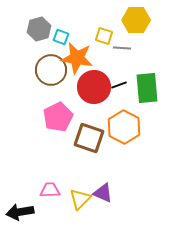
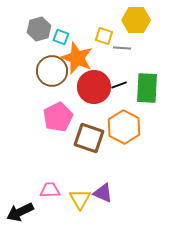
orange star: rotated 12 degrees clockwise
brown circle: moved 1 px right, 1 px down
green rectangle: rotated 8 degrees clockwise
yellow triangle: rotated 15 degrees counterclockwise
black arrow: rotated 16 degrees counterclockwise
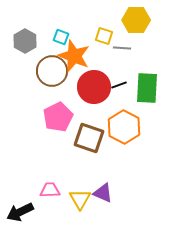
gray hexagon: moved 14 px left, 12 px down; rotated 15 degrees counterclockwise
orange star: moved 3 px left, 2 px up
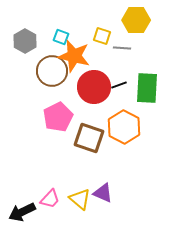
yellow square: moved 2 px left
orange star: rotated 8 degrees counterclockwise
pink trapezoid: moved 9 px down; rotated 135 degrees clockwise
yellow triangle: rotated 20 degrees counterclockwise
black arrow: moved 2 px right
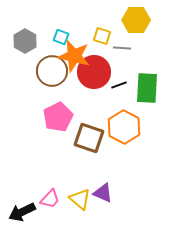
red circle: moved 15 px up
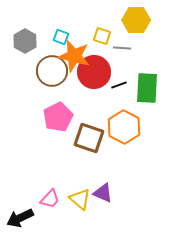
black arrow: moved 2 px left, 6 px down
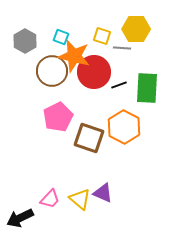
yellow hexagon: moved 9 px down
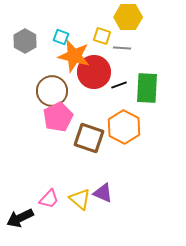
yellow hexagon: moved 8 px left, 12 px up
brown circle: moved 20 px down
pink trapezoid: moved 1 px left
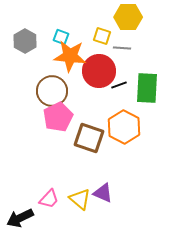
orange star: moved 4 px left; rotated 8 degrees counterclockwise
red circle: moved 5 px right, 1 px up
